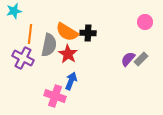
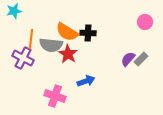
orange line: moved 1 px right, 5 px down
gray semicircle: moved 2 px right; rotated 85 degrees clockwise
blue arrow: moved 15 px right; rotated 48 degrees clockwise
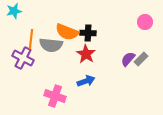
orange semicircle: rotated 10 degrees counterclockwise
red star: moved 18 px right
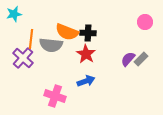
cyan star: moved 3 px down
purple cross: rotated 15 degrees clockwise
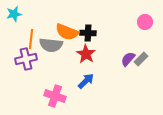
purple cross: moved 3 px right, 1 px down; rotated 35 degrees clockwise
blue arrow: rotated 24 degrees counterclockwise
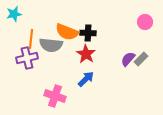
purple cross: moved 1 px right, 1 px up
blue arrow: moved 2 px up
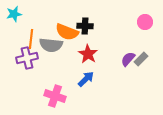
black cross: moved 3 px left, 7 px up
red star: moved 2 px right
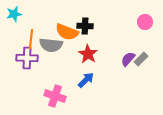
purple cross: rotated 15 degrees clockwise
blue arrow: moved 1 px down
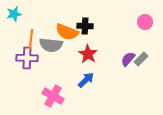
pink cross: moved 2 px left; rotated 10 degrees clockwise
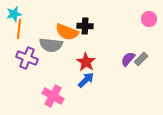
pink circle: moved 4 px right, 3 px up
orange line: moved 12 px left, 10 px up
red star: moved 2 px left, 8 px down
purple cross: rotated 20 degrees clockwise
